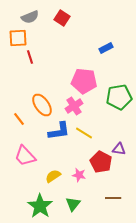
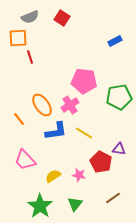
blue rectangle: moved 9 px right, 7 px up
pink cross: moved 4 px left, 1 px up
blue L-shape: moved 3 px left
pink trapezoid: moved 4 px down
brown line: rotated 35 degrees counterclockwise
green triangle: moved 2 px right
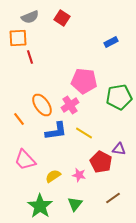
blue rectangle: moved 4 px left, 1 px down
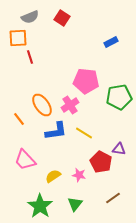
pink pentagon: moved 2 px right
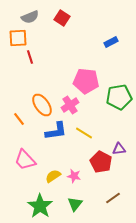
purple triangle: rotated 16 degrees counterclockwise
pink star: moved 5 px left, 1 px down
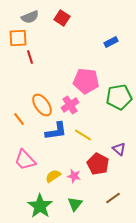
yellow line: moved 1 px left, 2 px down
purple triangle: rotated 48 degrees clockwise
red pentagon: moved 3 px left, 2 px down
